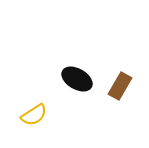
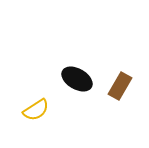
yellow semicircle: moved 2 px right, 5 px up
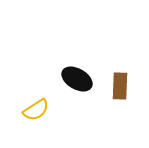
brown rectangle: rotated 28 degrees counterclockwise
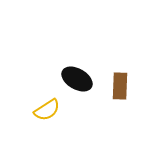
yellow semicircle: moved 11 px right
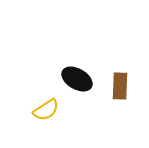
yellow semicircle: moved 1 px left
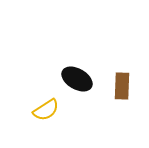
brown rectangle: moved 2 px right
